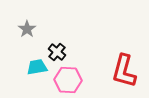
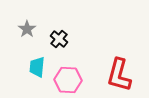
black cross: moved 2 px right, 13 px up
cyan trapezoid: rotated 75 degrees counterclockwise
red L-shape: moved 5 px left, 4 px down
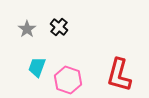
black cross: moved 12 px up
cyan trapezoid: rotated 15 degrees clockwise
pink hexagon: rotated 16 degrees clockwise
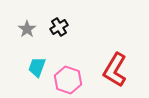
black cross: rotated 18 degrees clockwise
red L-shape: moved 4 px left, 5 px up; rotated 16 degrees clockwise
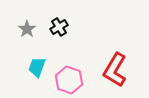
pink hexagon: moved 1 px right
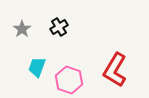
gray star: moved 5 px left
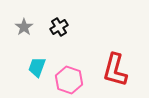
gray star: moved 2 px right, 2 px up
red L-shape: rotated 16 degrees counterclockwise
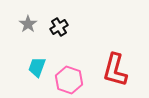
gray star: moved 4 px right, 3 px up
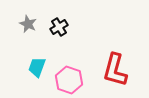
gray star: rotated 12 degrees counterclockwise
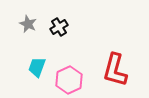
pink hexagon: rotated 16 degrees clockwise
